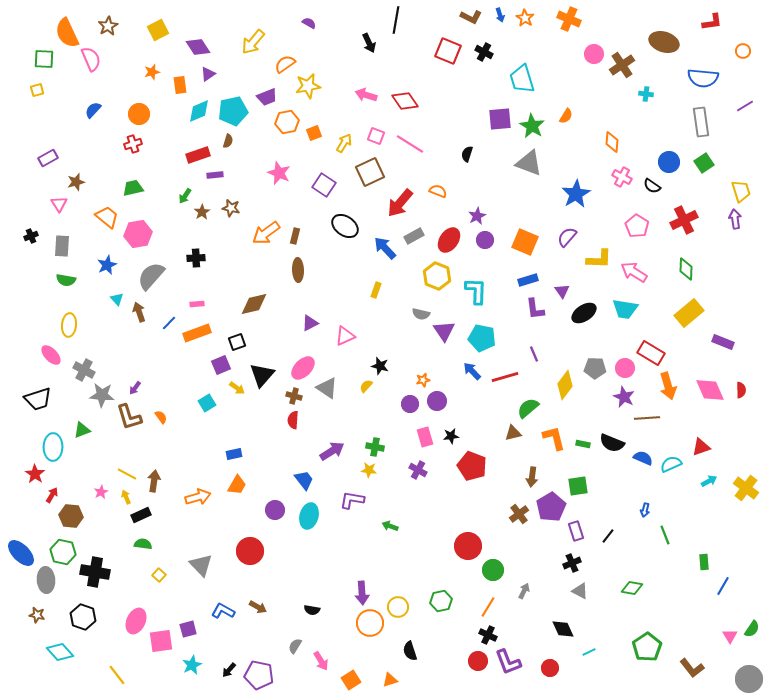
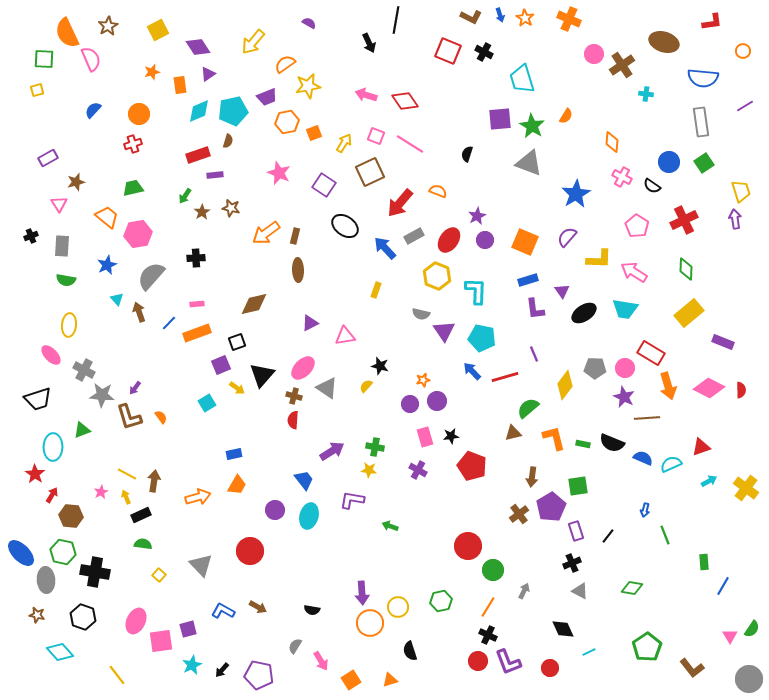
pink triangle at (345, 336): rotated 15 degrees clockwise
pink diamond at (710, 390): moved 1 px left, 2 px up; rotated 40 degrees counterclockwise
black arrow at (229, 670): moved 7 px left
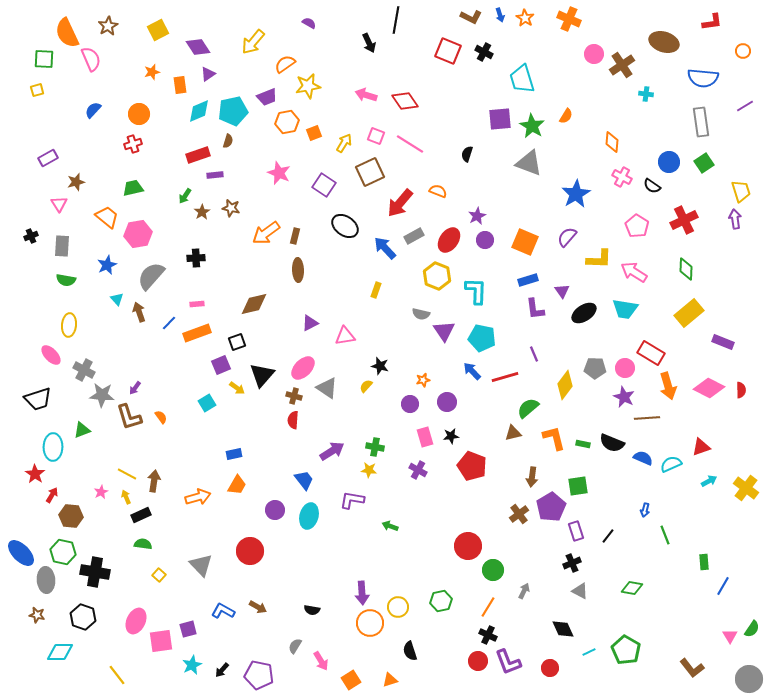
purple circle at (437, 401): moved 10 px right, 1 px down
green pentagon at (647, 647): moved 21 px left, 3 px down; rotated 8 degrees counterclockwise
cyan diamond at (60, 652): rotated 48 degrees counterclockwise
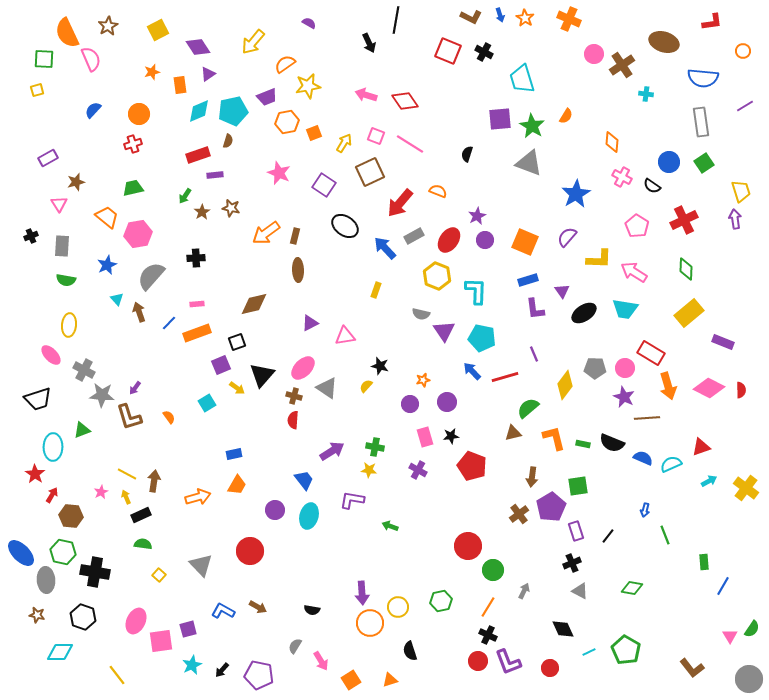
orange semicircle at (161, 417): moved 8 px right
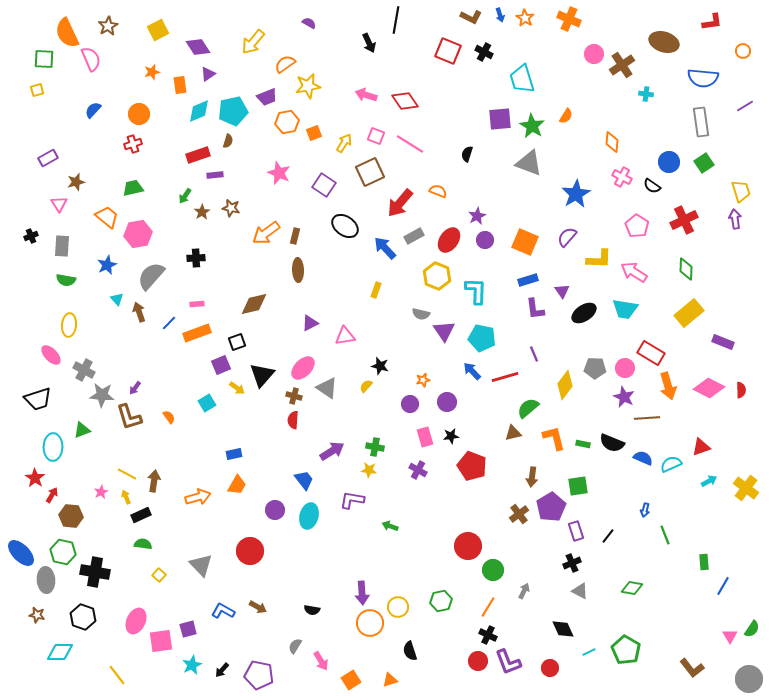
red star at (35, 474): moved 4 px down
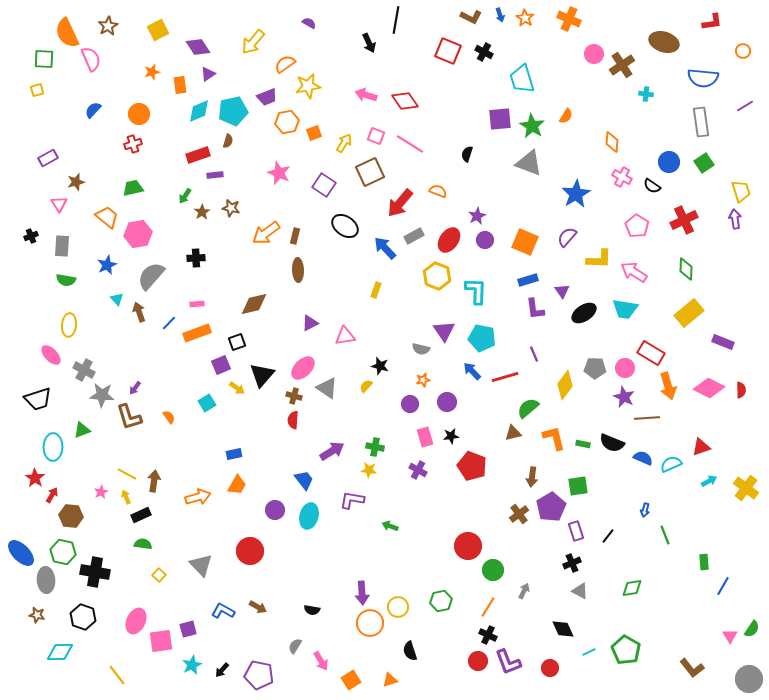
gray semicircle at (421, 314): moved 35 px down
green diamond at (632, 588): rotated 20 degrees counterclockwise
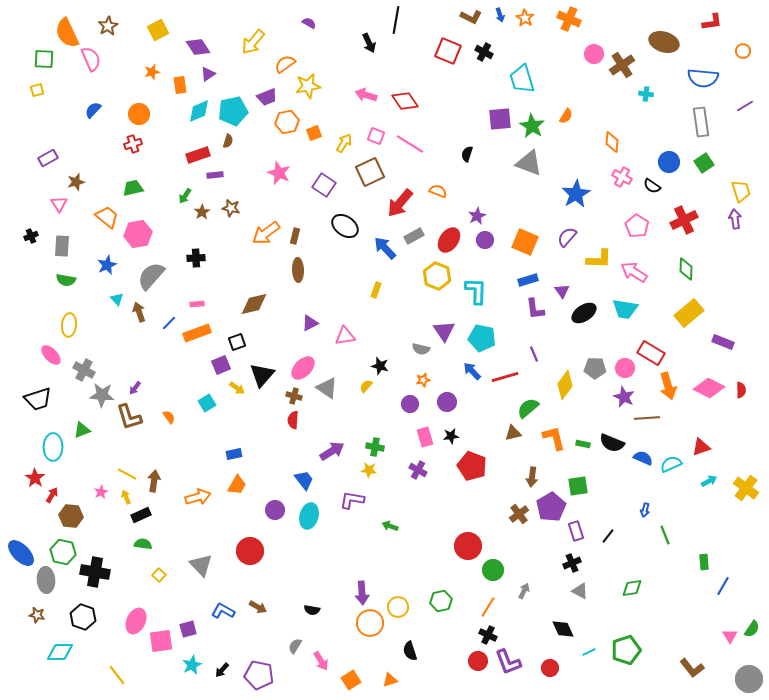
green pentagon at (626, 650): rotated 24 degrees clockwise
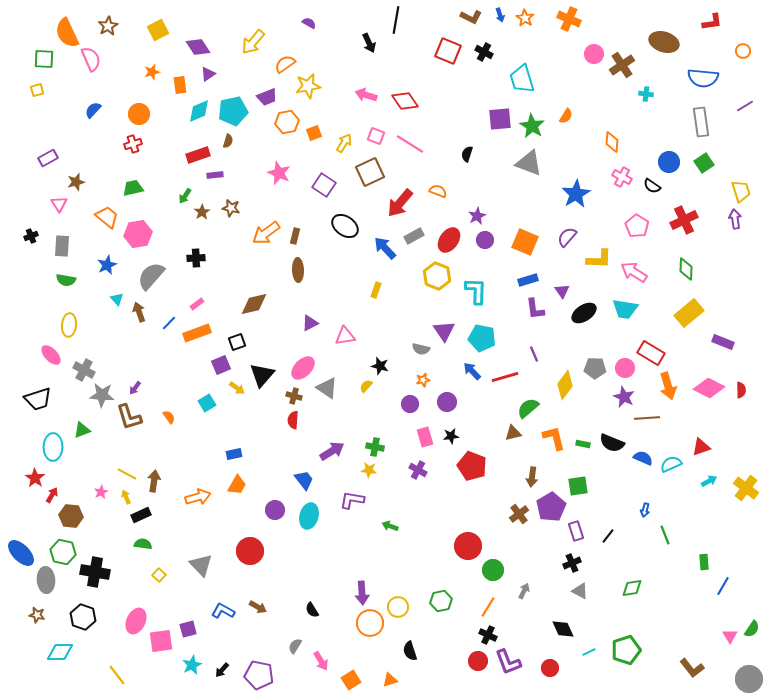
pink rectangle at (197, 304): rotated 32 degrees counterclockwise
black semicircle at (312, 610): rotated 49 degrees clockwise
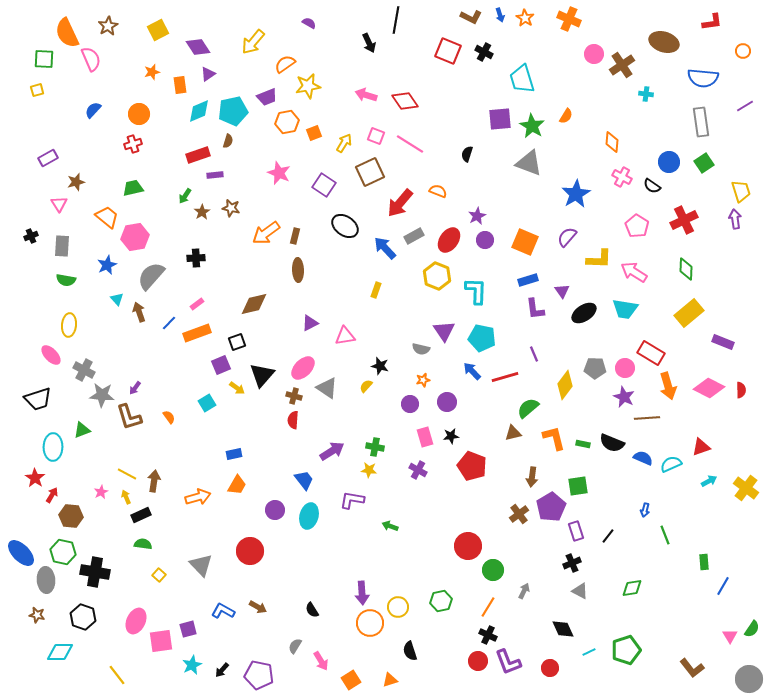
pink hexagon at (138, 234): moved 3 px left, 3 px down
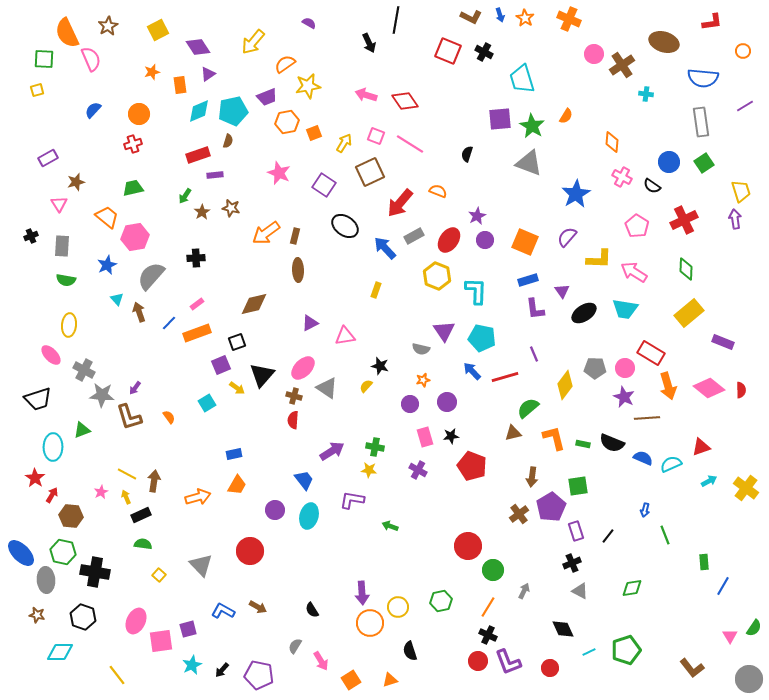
pink diamond at (709, 388): rotated 12 degrees clockwise
green semicircle at (752, 629): moved 2 px right, 1 px up
